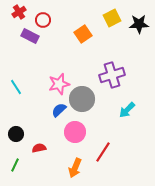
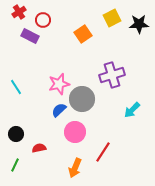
cyan arrow: moved 5 px right
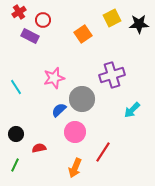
pink star: moved 5 px left, 6 px up
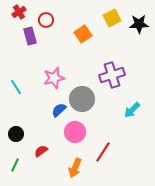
red circle: moved 3 px right
purple rectangle: rotated 48 degrees clockwise
red semicircle: moved 2 px right, 3 px down; rotated 24 degrees counterclockwise
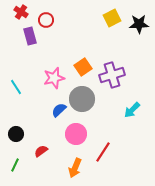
red cross: moved 2 px right; rotated 24 degrees counterclockwise
orange square: moved 33 px down
pink circle: moved 1 px right, 2 px down
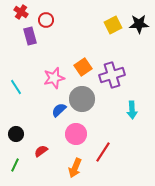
yellow square: moved 1 px right, 7 px down
cyan arrow: rotated 48 degrees counterclockwise
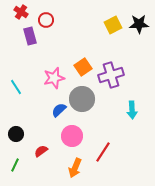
purple cross: moved 1 px left
pink circle: moved 4 px left, 2 px down
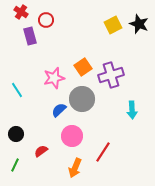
black star: rotated 24 degrees clockwise
cyan line: moved 1 px right, 3 px down
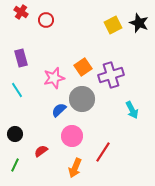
black star: moved 1 px up
purple rectangle: moved 9 px left, 22 px down
cyan arrow: rotated 24 degrees counterclockwise
black circle: moved 1 px left
